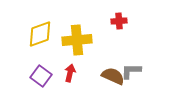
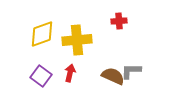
yellow diamond: moved 2 px right
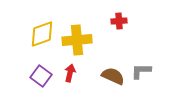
gray L-shape: moved 10 px right
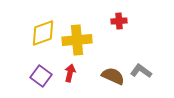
yellow diamond: moved 1 px right, 1 px up
gray L-shape: rotated 35 degrees clockwise
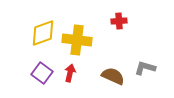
yellow cross: rotated 12 degrees clockwise
gray L-shape: moved 4 px right, 3 px up; rotated 20 degrees counterclockwise
purple square: moved 1 px right, 3 px up
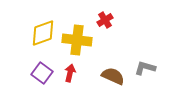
red cross: moved 14 px left, 1 px up; rotated 28 degrees counterclockwise
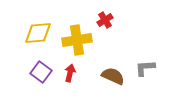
yellow diamond: moved 5 px left; rotated 16 degrees clockwise
yellow cross: rotated 16 degrees counterclockwise
gray L-shape: rotated 20 degrees counterclockwise
purple square: moved 1 px left, 1 px up
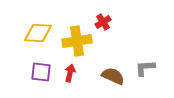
red cross: moved 2 px left, 2 px down
yellow diamond: rotated 8 degrees clockwise
yellow cross: moved 1 px down
purple square: rotated 30 degrees counterclockwise
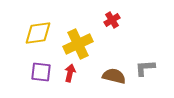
red cross: moved 9 px right, 2 px up
yellow diamond: rotated 12 degrees counterclockwise
yellow cross: moved 1 px right, 3 px down; rotated 16 degrees counterclockwise
brown semicircle: moved 1 px right; rotated 10 degrees counterclockwise
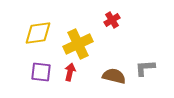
red arrow: moved 1 px up
